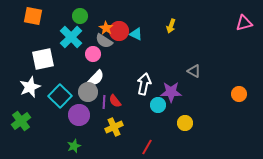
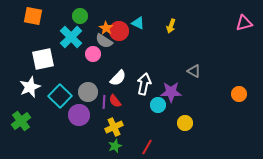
cyan triangle: moved 2 px right, 11 px up
white semicircle: moved 22 px right
green star: moved 41 px right
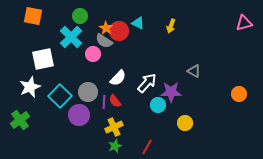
white arrow: moved 3 px right, 1 px up; rotated 30 degrees clockwise
green cross: moved 1 px left, 1 px up
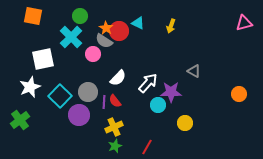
white arrow: moved 1 px right
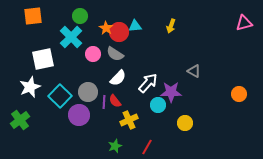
orange square: rotated 18 degrees counterclockwise
cyan triangle: moved 3 px left, 3 px down; rotated 32 degrees counterclockwise
red circle: moved 1 px down
gray semicircle: moved 11 px right, 13 px down
yellow cross: moved 15 px right, 7 px up
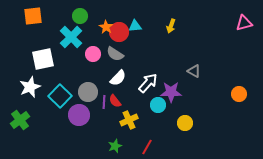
orange star: moved 1 px up
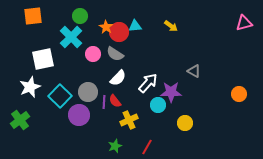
yellow arrow: rotated 72 degrees counterclockwise
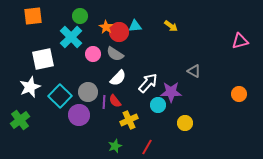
pink triangle: moved 4 px left, 18 px down
